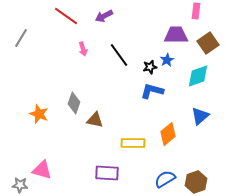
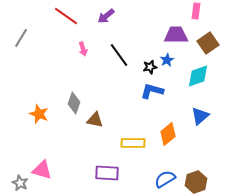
purple arrow: moved 2 px right; rotated 12 degrees counterclockwise
gray star: moved 2 px up; rotated 21 degrees clockwise
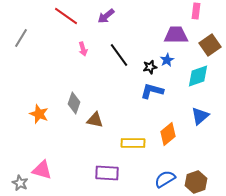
brown square: moved 2 px right, 2 px down
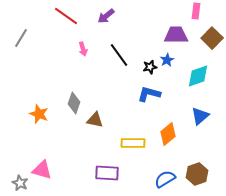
brown square: moved 2 px right, 7 px up; rotated 10 degrees counterclockwise
blue L-shape: moved 3 px left, 3 px down
brown hexagon: moved 1 px right, 8 px up
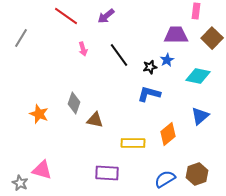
cyan diamond: rotated 30 degrees clockwise
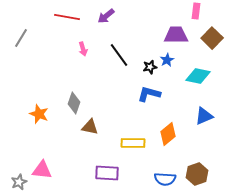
red line: moved 1 px right, 1 px down; rotated 25 degrees counterclockwise
blue triangle: moved 4 px right; rotated 18 degrees clockwise
brown triangle: moved 5 px left, 7 px down
pink triangle: rotated 10 degrees counterclockwise
blue semicircle: rotated 145 degrees counterclockwise
gray star: moved 1 px left, 1 px up; rotated 21 degrees clockwise
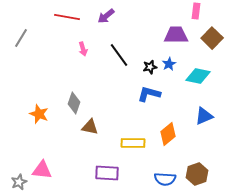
blue star: moved 2 px right, 4 px down
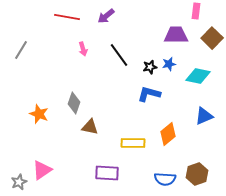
gray line: moved 12 px down
blue star: rotated 16 degrees clockwise
pink triangle: rotated 40 degrees counterclockwise
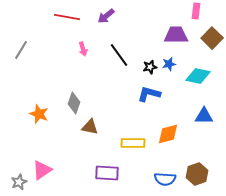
blue triangle: rotated 24 degrees clockwise
orange diamond: rotated 25 degrees clockwise
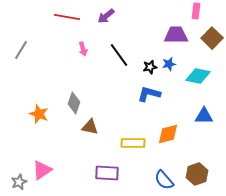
blue semicircle: moved 1 px left, 1 px down; rotated 45 degrees clockwise
